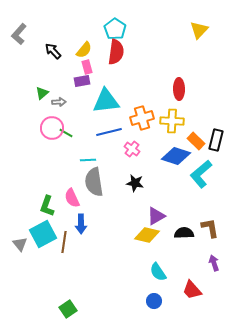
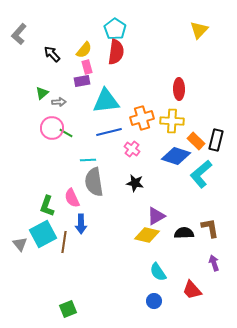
black arrow: moved 1 px left, 3 px down
green square: rotated 12 degrees clockwise
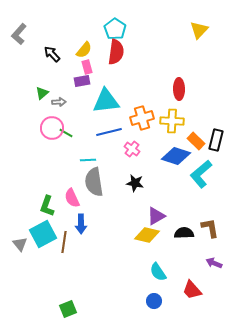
purple arrow: rotated 49 degrees counterclockwise
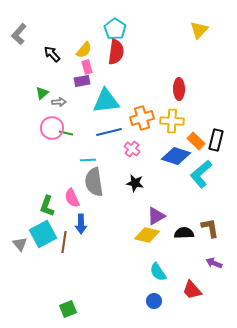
green line: rotated 16 degrees counterclockwise
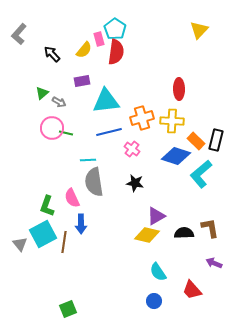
pink rectangle: moved 12 px right, 28 px up
gray arrow: rotated 32 degrees clockwise
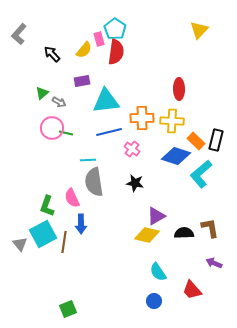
orange cross: rotated 15 degrees clockwise
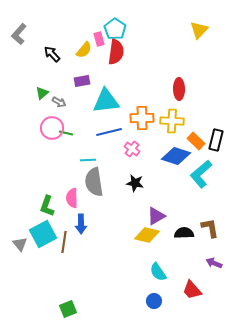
pink semicircle: rotated 24 degrees clockwise
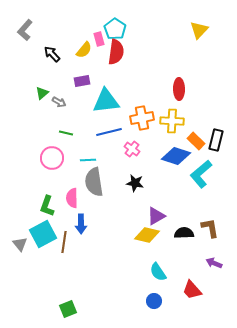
gray L-shape: moved 6 px right, 4 px up
orange cross: rotated 10 degrees counterclockwise
pink circle: moved 30 px down
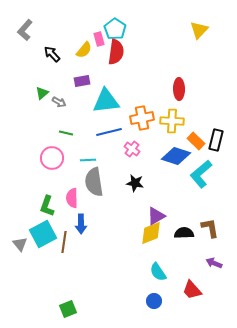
yellow diamond: moved 4 px right, 2 px up; rotated 35 degrees counterclockwise
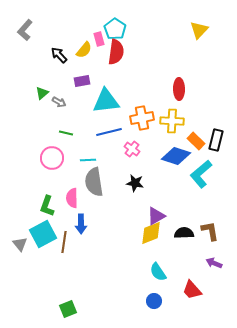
black arrow: moved 7 px right, 1 px down
brown L-shape: moved 3 px down
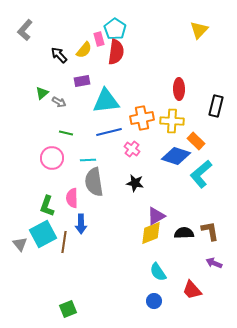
black rectangle: moved 34 px up
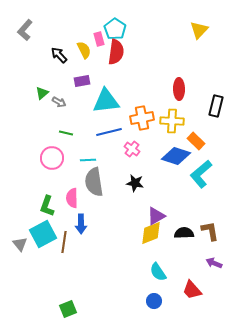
yellow semicircle: rotated 66 degrees counterclockwise
